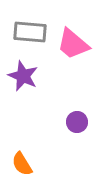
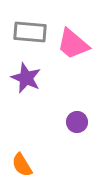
purple star: moved 3 px right, 2 px down
orange semicircle: moved 1 px down
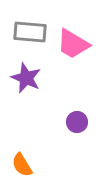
pink trapezoid: rotated 9 degrees counterclockwise
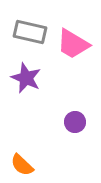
gray rectangle: rotated 8 degrees clockwise
purple circle: moved 2 px left
orange semicircle: rotated 15 degrees counterclockwise
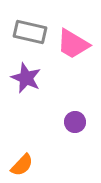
orange semicircle: rotated 90 degrees counterclockwise
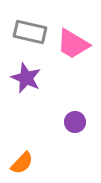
orange semicircle: moved 2 px up
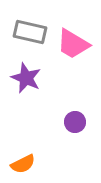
orange semicircle: moved 1 px right, 1 px down; rotated 20 degrees clockwise
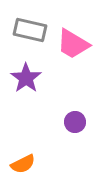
gray rectangle: moved 2 px up
purple star: rotated 12 degrees clockwise
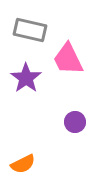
pink trapezoid: moved 5 px left, 15 px down; rotated 33 degrees clockwise
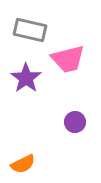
pink trapezoid: rotated 78 degrees counterclockwise
